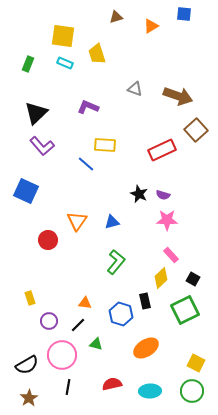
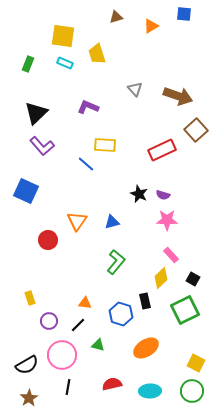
gray triangle at (135, 89): rotated 28 degrees clockwise
green triangle at (96, 344): moved 2 px right, 1 px down
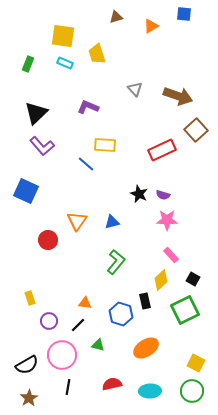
yellow diamond at (161, 278): moved 2 px down
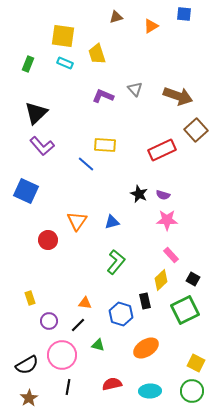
purple L-shape at (88, 107): moved 15 px right, 11 px up
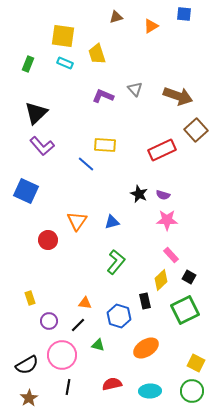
black square at (193, 279): moved 4 px left, 2 px up
blue hexagon at (121, 314): moved 2 px left, 2 px down
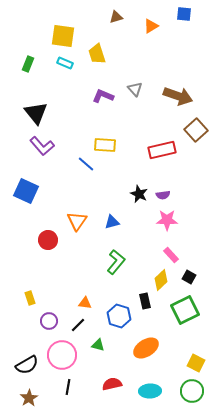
black triangle at (36, 113): rotated 25 degrees counterclockwise
red rectangle at (162, 150): rotated 12 degrees clockwise
purple semicircle at (163, 195): rotated 24 degrees counterclockwise
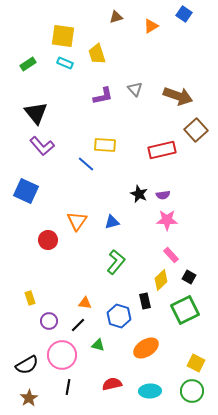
blue square at (184, 14): rotated 28 degrees clockwise
green rectangle at (28, 64): rotated 35 degrees clockwise
purple L-shape at (103, 96): rotated 145 degrees clockwise
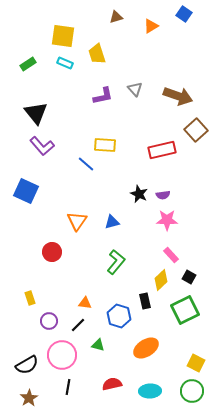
red circle at (48, 240): moved 4 px right, 12 px down
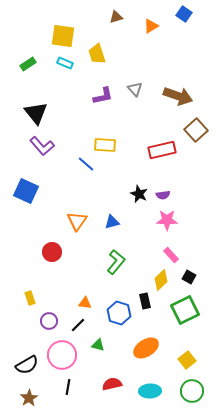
blue hexagon at (119, 316): moved 3 px up
yellow square at (196, 363): moved 9 px left, 3 px up; rotated 24 degrees clockwise
